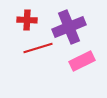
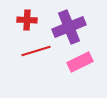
red line: moved 2 px left, 3 px down
pink rectangle: moved 2 px left, 1 px down
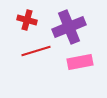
red cross: rotated 12 degrees clockwise
pink rectangle: rotated 15 degrees clockwise
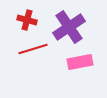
purple cross: rotated 12 degrees counterclockwise
red line: moved 3 px left, 2 px up
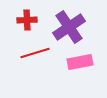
red cross: rotated 18 degrees counterclockwise
red line: moved 2 px right, 4 px down
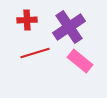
pink rectangle: moved 1 px up; rotated 50 degrees clockwise
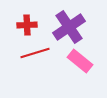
red cross: moved 5 px down
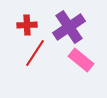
red line: rotated 40 degrees counterclockwise
pink rectangle: moved 1 px right, 1 px up
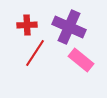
purple cross: rotated 32 degrees counterclockwise
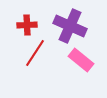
purple cross: moved 1 px right, 1 px up
